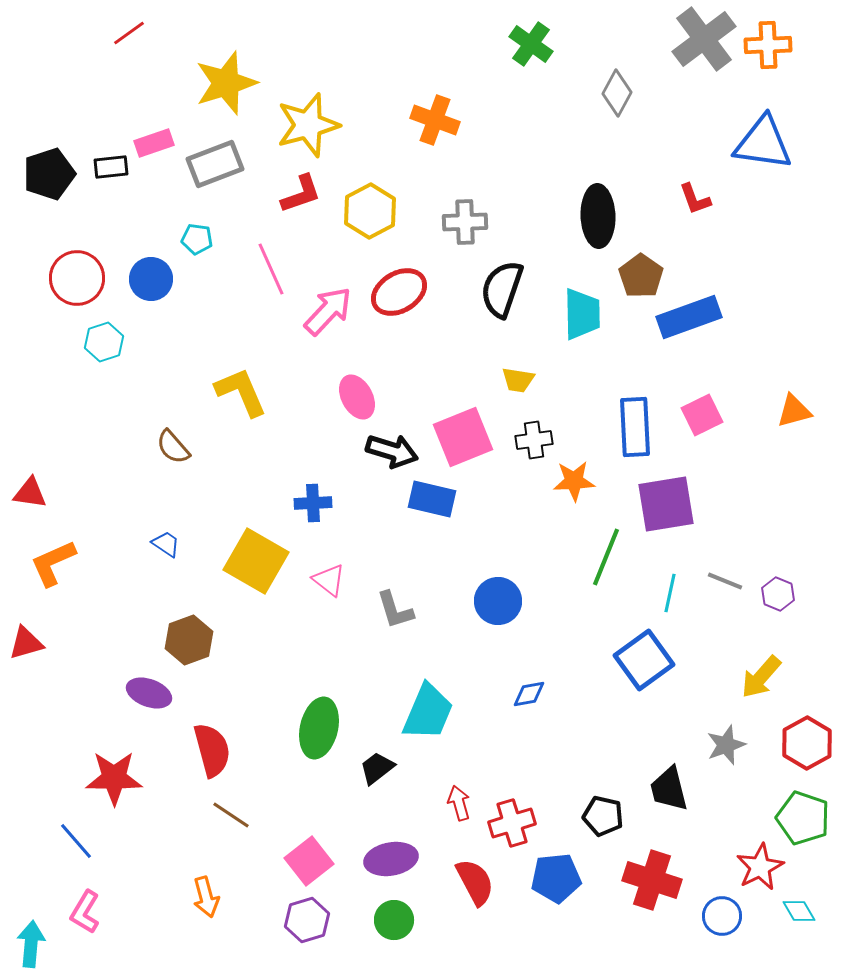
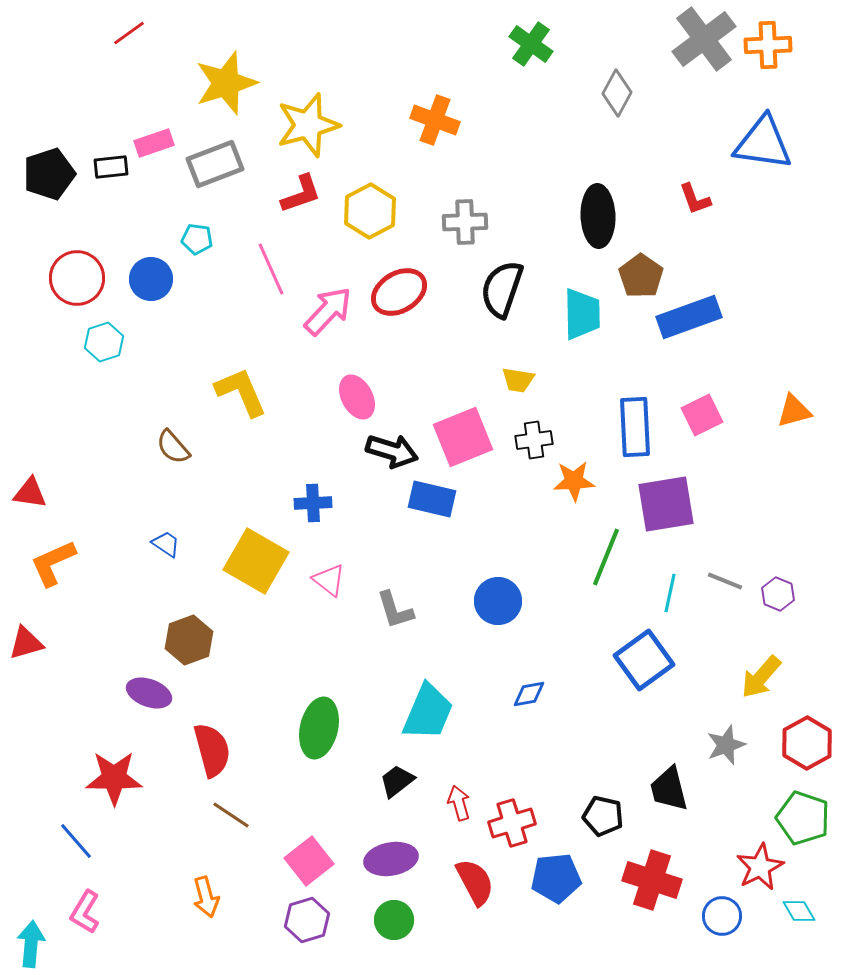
black trapezoid at (377, 768): moved 20 px right, 13 px down
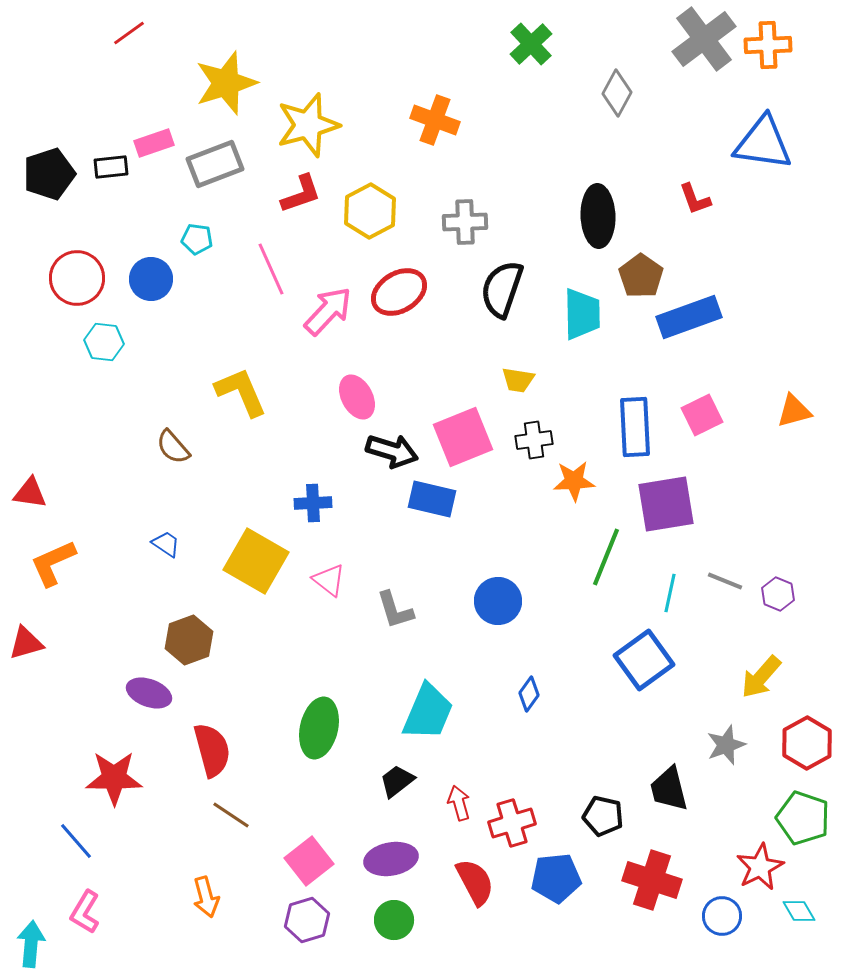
green cross at (531, 44): rotated 12 degrees clockwise
cyan hexagon at (104, 342): rotated 24 degrees clockwise
blue diamond at (529, 694): rotated 44 degrees counterclockwise
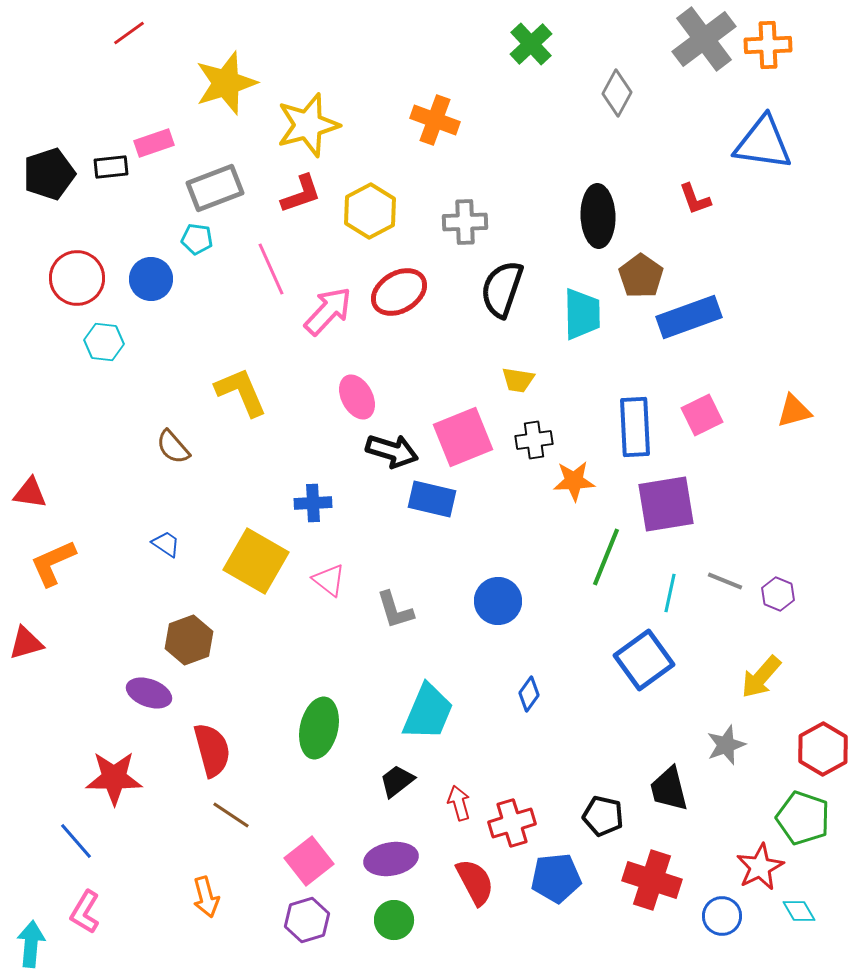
gray rectangle at (215, 164): moved 24 px down
red hexagon at (807, 743): moved 16 px right, 6 px down
